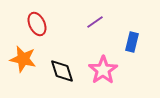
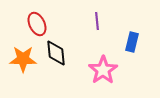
purple line: moved 2 px right, 1 px up; rotated 60 degrees counterclockwise
orange star: rotated 12 degrees counterclockwise
black diamond: moved 6 px left, 18 px up; rotated 12 degrees clockwise
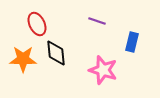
purple line: rotated 66 degrees counterclockwise
pink star: rotated 20 degrees counterclockwise
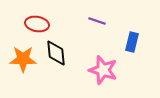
red ellipse: rotated 55 degrees counterclockwise
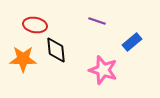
red ellipse: moved 2 px left, 1 px down
blue rectangle: rotated 36 degrees clockwise
black diamond: moved 3 px up
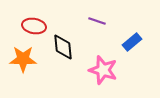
red ellipse: moved 1 px left, 1 px down
black diamond: moved 7 px right, 3 px up
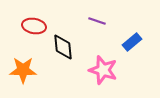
orange star: moved 11 px down
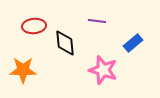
purple line: rotated 12 degrees counterclockwise
red ellipse: rotated 15 degrees counterclockwise
blue rectangle: moved 1 px right, 1 px down
black diamond: moved 2 px right, 4 px up
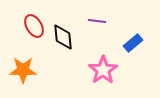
red ellipse: rotated 65 degrees clockwise
black diamond: moved 2 px left, 6 px up
pink star: rotated 20 degrees clockwise
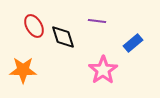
black diamond: rotated 12 degrees counterclockwise
